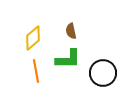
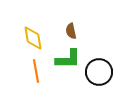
yellow diamond: rotated 60 degrees counterclockwise
black circle: moved 4 px left, 1 px up
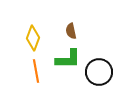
yellow diamond: rotated 30 degrees clockwise
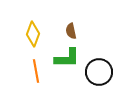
yellow diamond: moved 4 px up
green L-shape: moved 1 px left, 1 px up
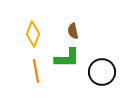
brown semicircle: moved 2 px right
black circle: moved 3 px right
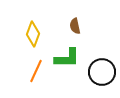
brown semicircle: moved 2 px right, 5 px up
orange line: rotated 35 degrees clockwise
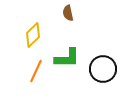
brown semicircle: moved 7 px left, 13 px up
yellow diamond: moved 1 px down; rotated 25 degrees clockwise
black circle: moved 1 px right, 3 px up
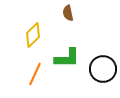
orange line: moved 1 px left, 3 px down
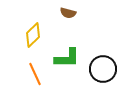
brown semicircle: rotated 63 degrees counterclockwise
orange line: rotated 50 degrees counterclockwise
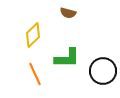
black circle: moved 2 px down
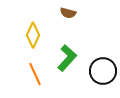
yellow diamond: rotated 20 degrees counterclockwise
green L-shape: rotated 48 degrees counterclockwise
